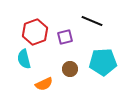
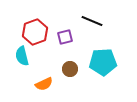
cyan semicircle: moved 2 px left, 3 px up
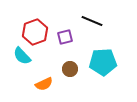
cyan semicircle: rotated 30 degrees counterclockwise
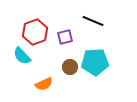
black line: moved 1 px right
cyan pentagon: moved 8 px left
brown circle: moved 2 px up
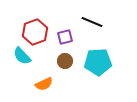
black line: moved 1 px left, 1 px down
cyan pentagon: moved 3 px right
brown circle: moved 5 px left, 6 px up
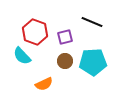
red hexagon: rotated 20 degrees counterclockwise
cyan pentagon: moved 5 px left
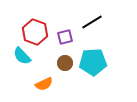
black line: rotated 55 degrees counterclockwise
brown circle: moved 2 px down
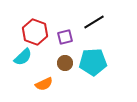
black line: moved 2 px right
cyan semicircle: moved 1 px right, 1 px down; rotated 90 degrees counterclockwise
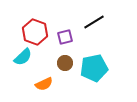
cyan pentagon: moved 1 px right, 6 px down; rotated 8 degrees counterclockwise
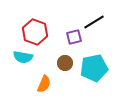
purple square: moved 9 px right
cyan semicircle: rotated 54 degrees clockwise
orange semicircle: rotated 42 degrees counterclockwise
